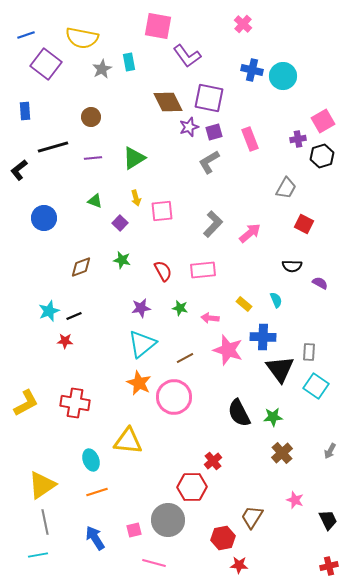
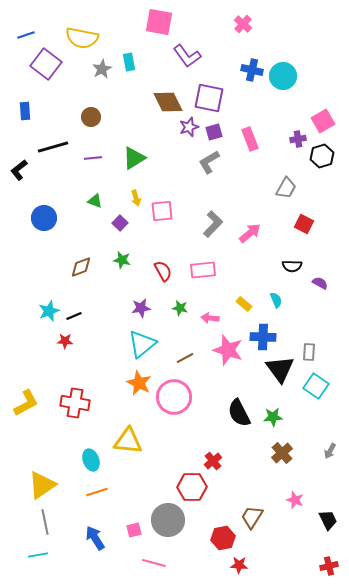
pink square at (158, 26): moved 1 px right, 4 px up
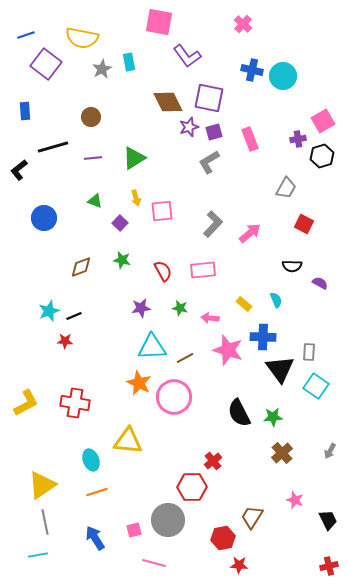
cyan triangle at (142, 344): moved 10 px right, 3 px down; rotated 36 degrees clockwise
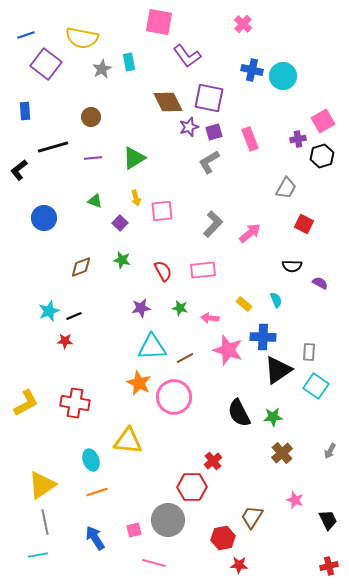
black triangle at (280, 369): moved 2 px left, 1 px down; rotated 32 degrees clockwise
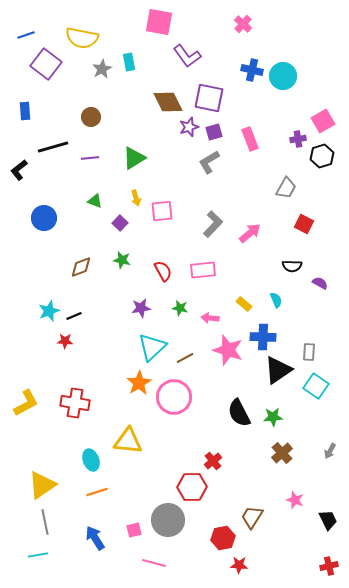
purple line at (93, 158): moved 3 px left
cyan triangle at (152, 347): rotated 40 degrees counterclockwise
orange star at (139, 383): rotated 15 degrees clockwise
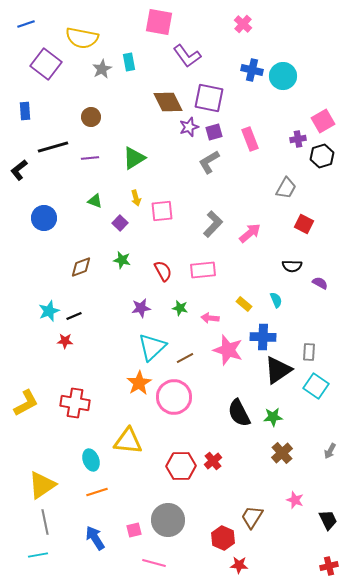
blue line at (26, 35): moved 11 px up
red hexagon at (192, 487): moved 11 px left, 21 px up
red hexagon at (223, 538): rotated 25 degrees counterclockwise
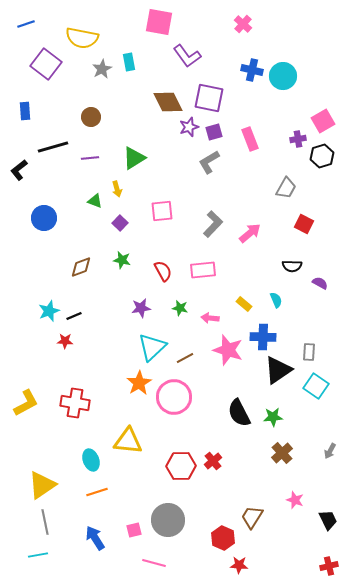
yellow arrow at (136, 198): moved 19 px left, 9 px up
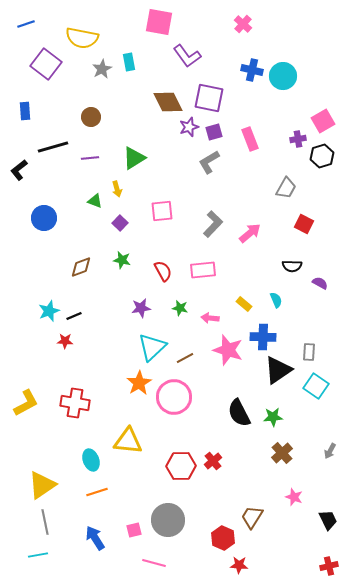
pink star at (295, 500): moved 1 px left, 3 px up
